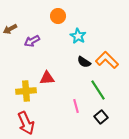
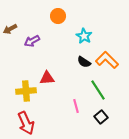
cyan star: moved 6 px right
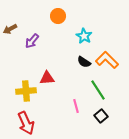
purple arrow: rotated 21 degrees counterclockwise
black square: moved 1 px up
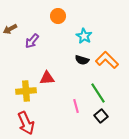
black semicircle: moved 2 px left, 2 px up; rotated 16 degrees counterclockwise
green line: moved 3 px down
